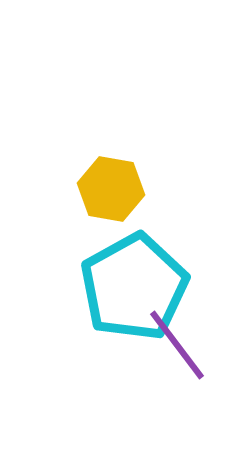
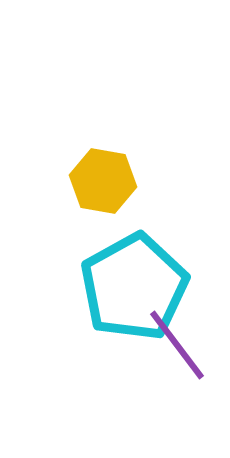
yellow hexagon: moved 8 px left, 8 px up
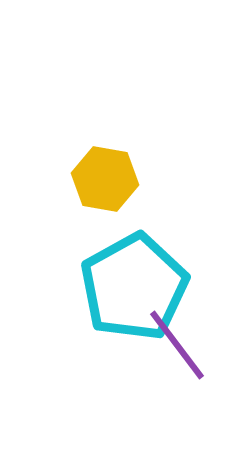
yellow hexagon: moved 2 px right, 2 px up
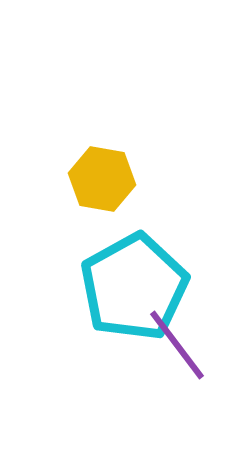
yellow hexagon: moved 3 px left
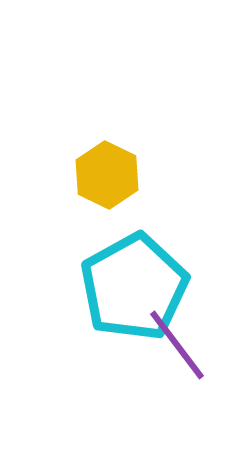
yellow hexagon: moved 5 px right, 4 px up; rotated 16 degrees clockwise
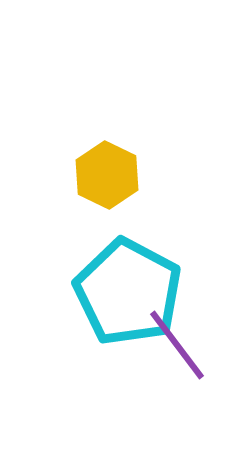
cyan pentagon: moved 6 px left, 5 px down; rotated 15 degrees counterclockwise
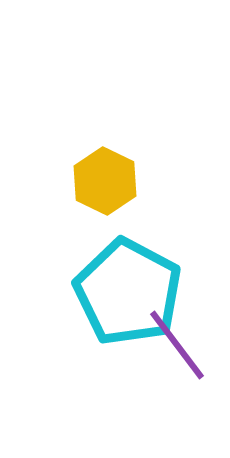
yellow hexagon: moved 2 px left, 6 px down
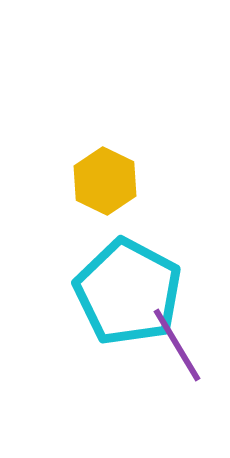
purple line: rotated 6 degrees clockwise
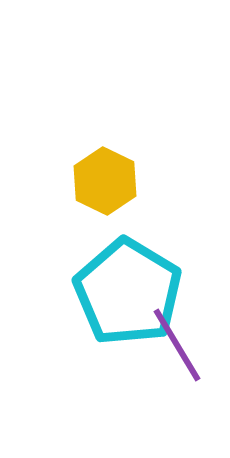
cyan pentagon: rotated 3 degrees clockwise
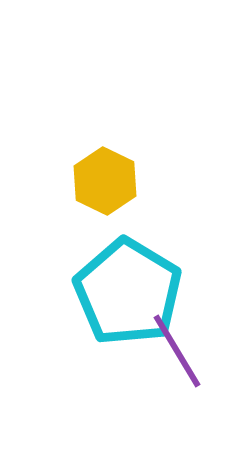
purple line: moved 6 px down
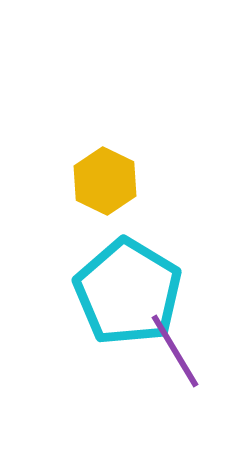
purple line: moved 2 px left
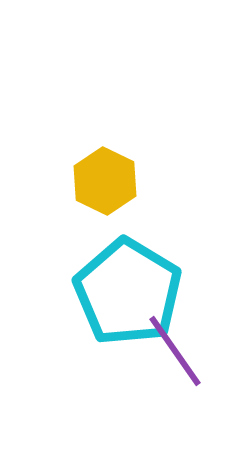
purple line: rotated 4 degrees counterclockwise
